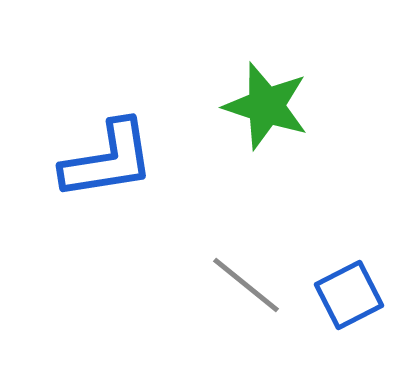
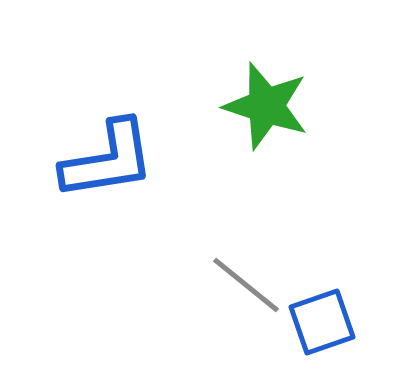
blue square: moved 27 px left, 27 px down; rotated 8 degrees clockwise
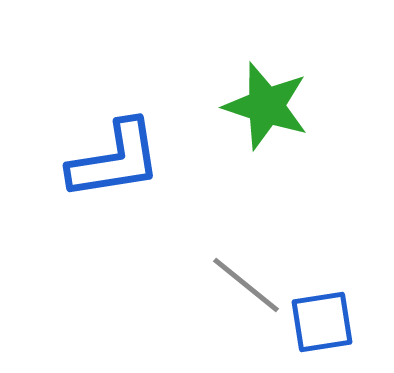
blue L-shape: moved 7 px right
blue square: rotated 10 degrees clockwise
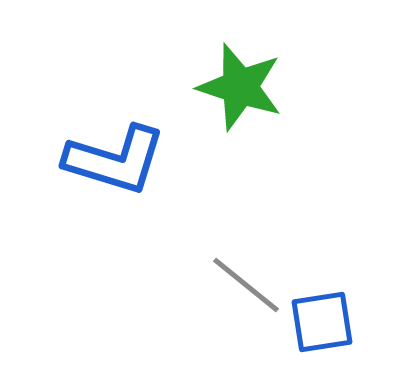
green star: moved 26 px left, 19 px up
blue L-shape: rotated 26 degrees clockwise
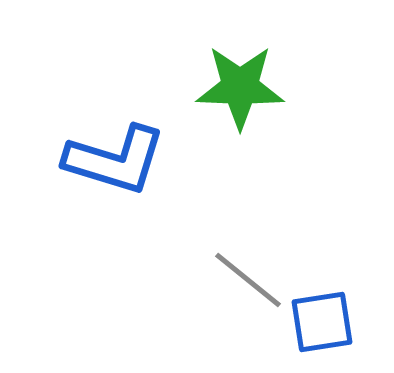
green star: rotated 16 degrees counterclockwise
gray line: moved 2 px right, 5 px up
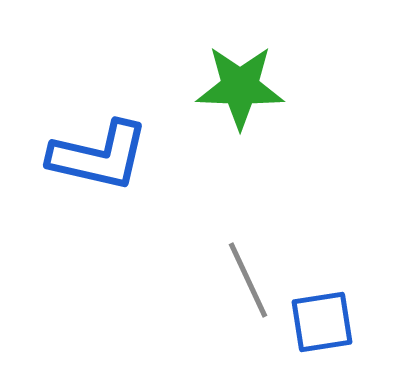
blue L-shape: moved 16 px left, 4 px up; rotated 4 degrees counterclockwise
gray line: rotated 26 degrees clockwise
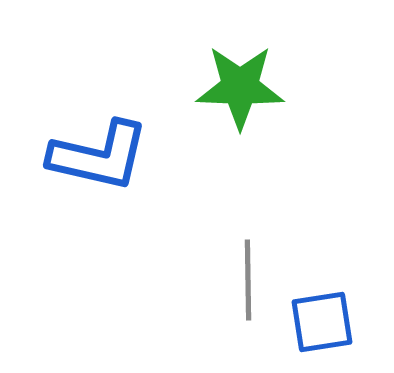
gray line: rotated 24 degrees clockwise
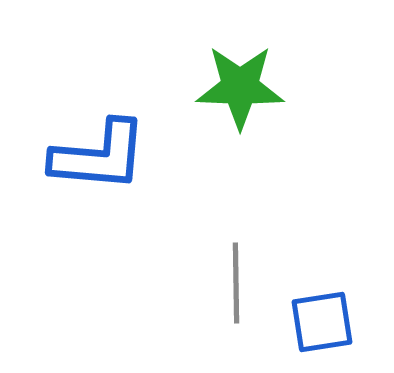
blue L-shape: rotated 8 degrees counterclockwise
gray line: moved 12 px left, 3 px down
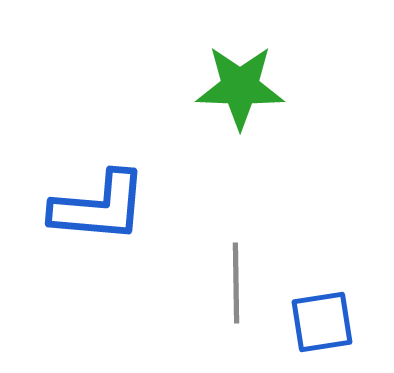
blue L-shape: moved 51 px down
